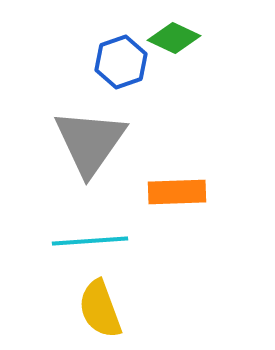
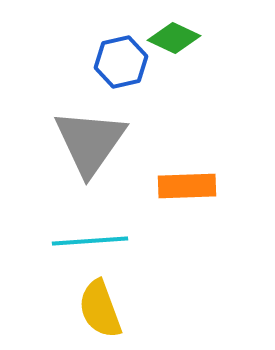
blue hexagon: rotated 6 degrees clockwise
orange rectangle: moved 10 px right, 6 px up
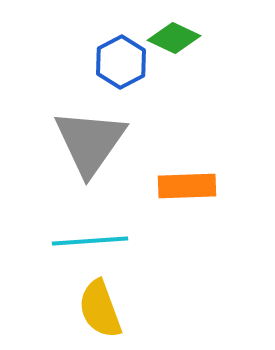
blue hexagon: rotated 15 degrees counterclockwise
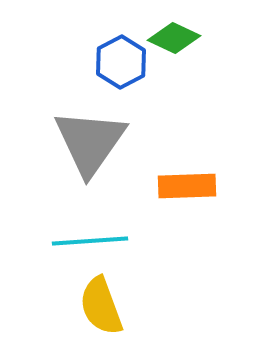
yellow semicircle: moved 1 px right, 3 px up
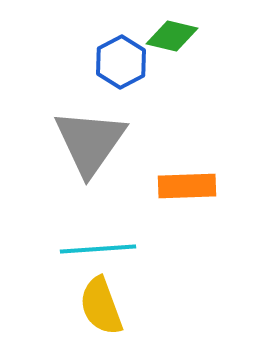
green diamond: moved 2 px left, 2 px up; rotated 12 degrees counterclockwise
cyan line: moved 8 px right, 8 px down
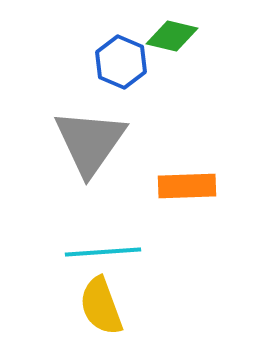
blue hexagon: rotated 9 degrees counterclockwise
cyan line: moved 5 px right, 3 px down
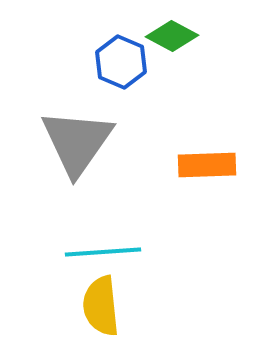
green diamond: rotated 15 degrees clockwise
gray triangle: moved 13 px left
orange rectangle: moved 20 px right, 21 px up
yellow semicircle: rotated 14 degrees clockwise
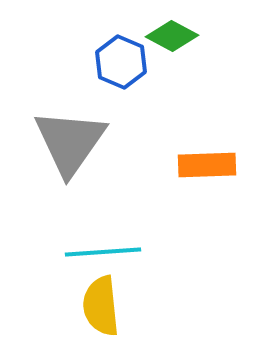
gray triangle: moved 7 px left
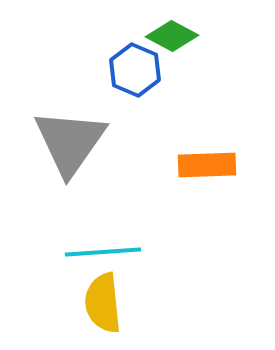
blue hexagon: moved 14 px right, 8 px down
yellow semicircle: moved 2 px right, 3 px up
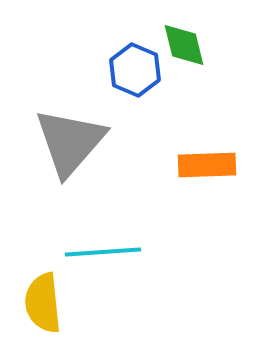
green diamond: moved 12 px right, 9 px down; rotated 48 degrees clockwise
gray triangle: rotated 6 degrees clockwise
yellow semicircle: moved 60 px left
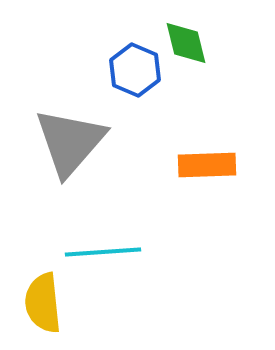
green diamond: moved 2 px right, 2 px up
